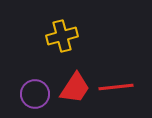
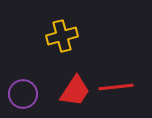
red trapezoid: moved 3 px down
purple circle: moved 12 px left
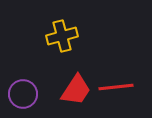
red trapezoid: moved 1 px right, 1 px up
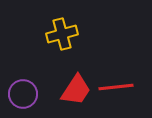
yellow cross: moved 2 px up
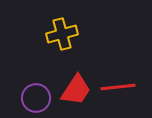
red line: moved 2 px right
purple circle: moved 13 px right, 4 px down
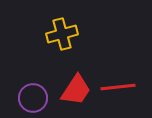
purple circle: moved 3 px left
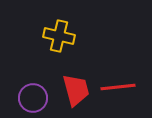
yellow cross: moved 3 px left, 2 px down; rotated 28 degrees clockwise
red trapezoid: rotated 48 degrees counterclockwise
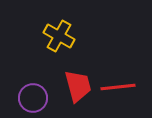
yellow cross: rotated 16 degrees clockwise
red trapezoid: moved 2 px right, 4 px up
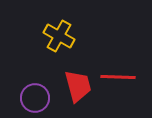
red line: moved 10 px up; rotated 8 degrees clockwise
purple circle: moved 2 px right
